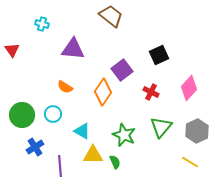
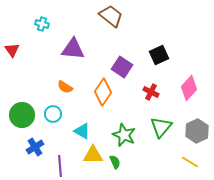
purple square: moved 3 px up; rotated 20 degrees counterclockwise
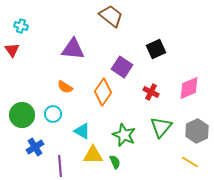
cyan cross: moved 21 px left, 2 px down
black square: moved 3 px left, 6 px up
pink diamond: rotated 25 degrees clockwise
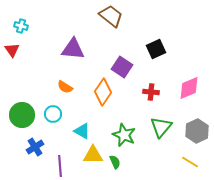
red cross: rotated 21 degrees counterclockwise
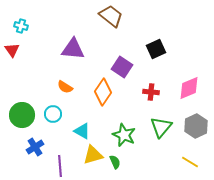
gray hexagon: moved 1 px left, 5 px up
yellow triangle: rotated 15 degrees counterclockwise
